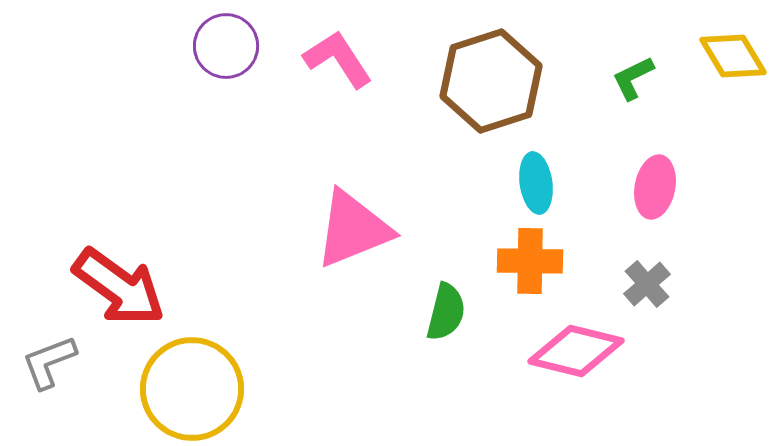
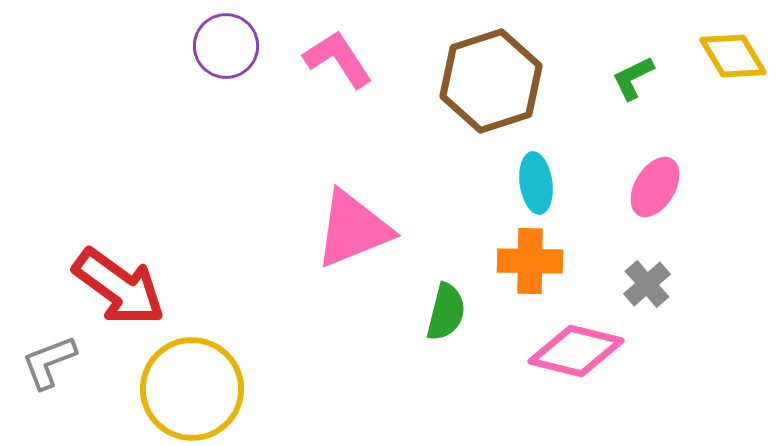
pink ellipse: rotated 20 degrees clockwise
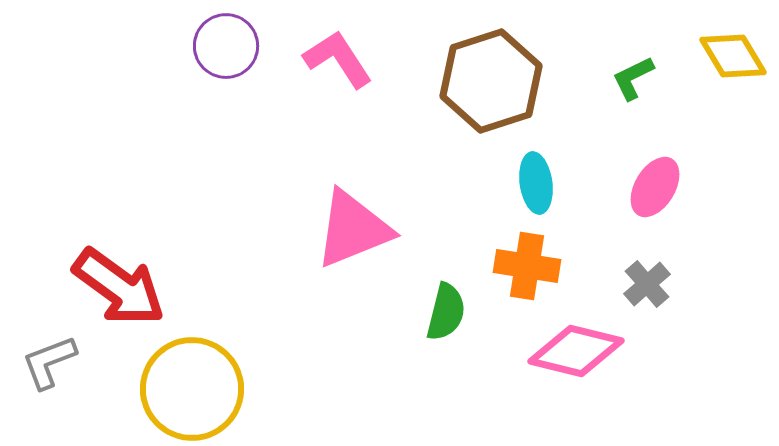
orange cross: moved 3 px left, 5 px down; rotated 8 degrees clockwise
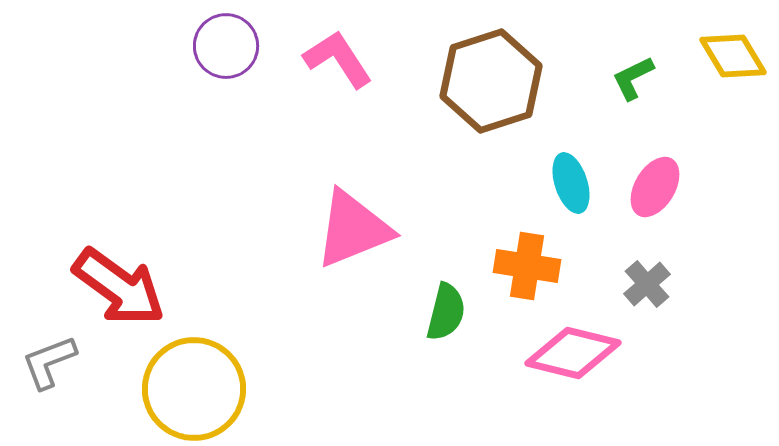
cyan ellipse: moved 35 px right; rotated 10 degrees counterclockwise
pink diamond: moved 3 px left, 2 px down
yellow circle: moved 2 px right
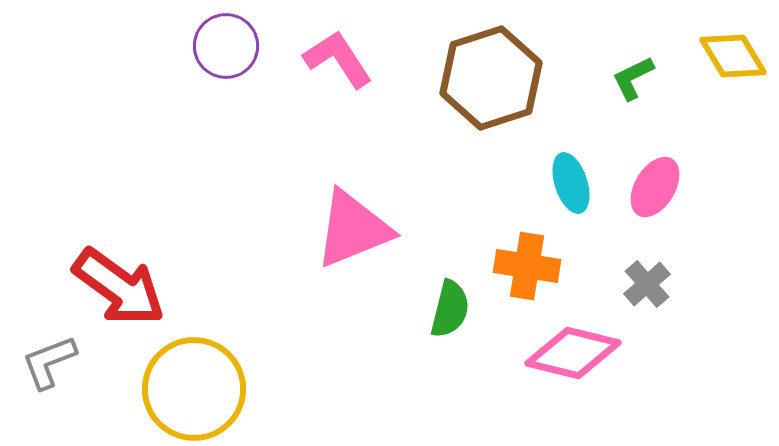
brown hexagon: moved 3 px up
green semicircle: moved 4 px right, 3 px up
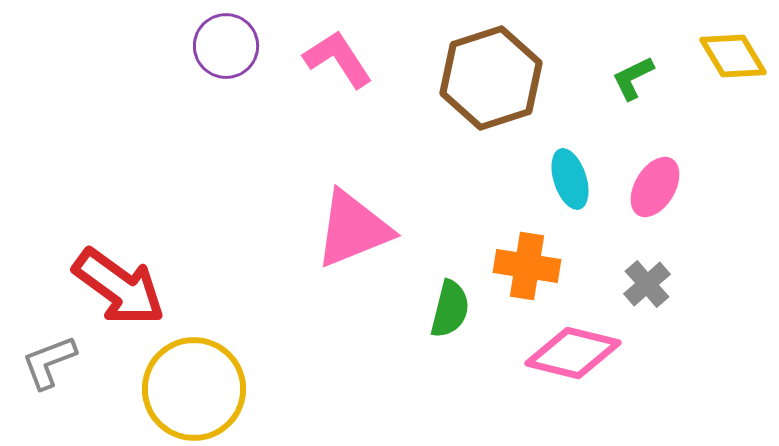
cyan ellipse: moved 1 px left, 4 px up
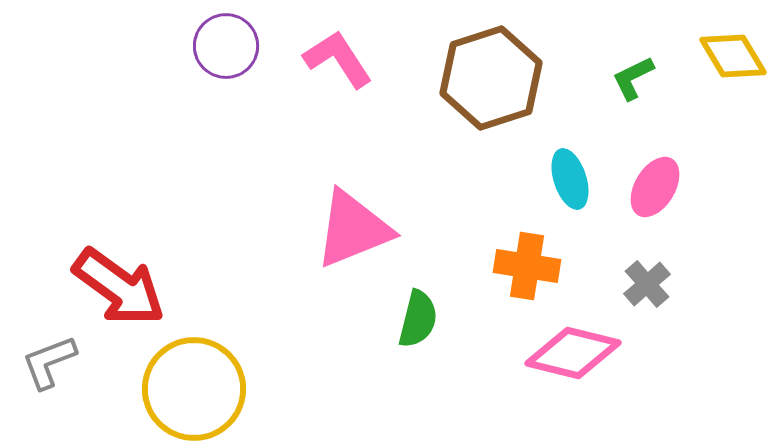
green semicircle: moved 32 px left, 10 px down
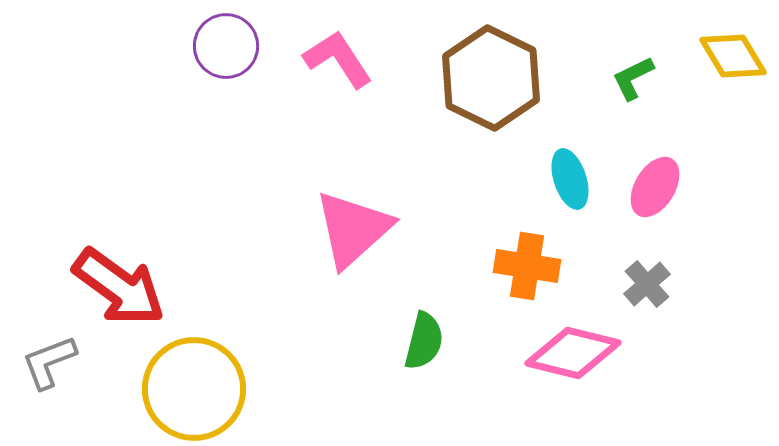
brown hexagon: rotated 16 degrees counterclockwise
pink triangle: rotated 20 degrees counterclockwise
green semicircle: moved 6 px right, 22 px down
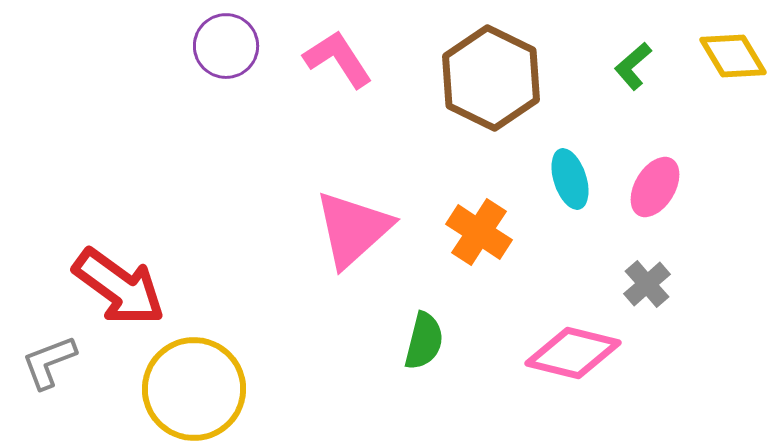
green L-shape: moved 12 px up; rotated 15 degrees counterclockwise
orange cross: moved 48 px left, 34 px up; rotated 24 degrees clockwise
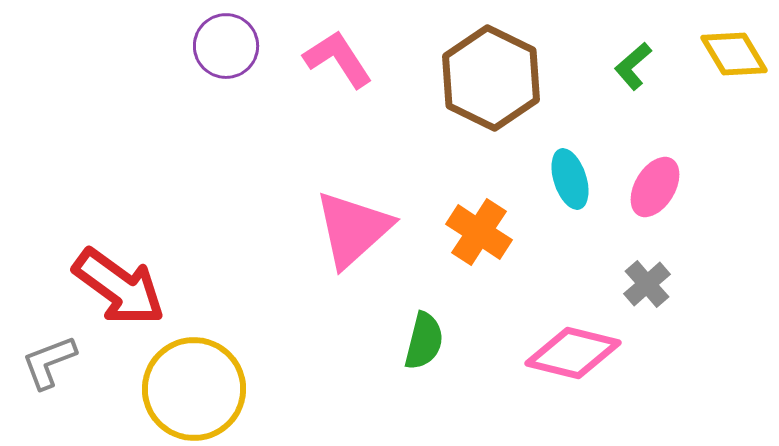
yellow diamond: moved 1 px right, 2 px up
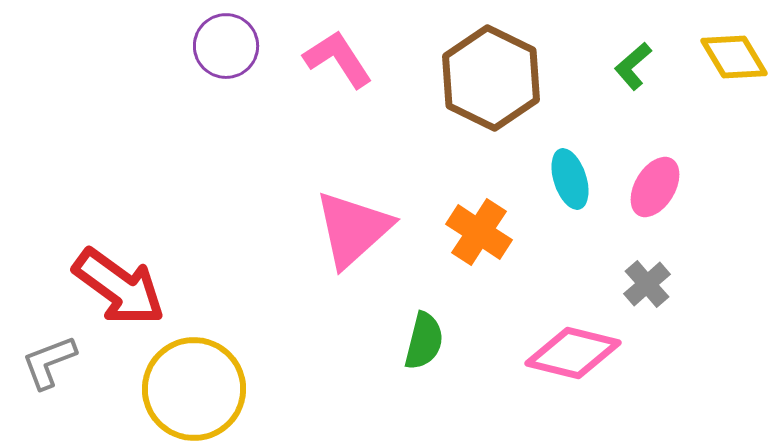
yellow diamond: moved 3 px down
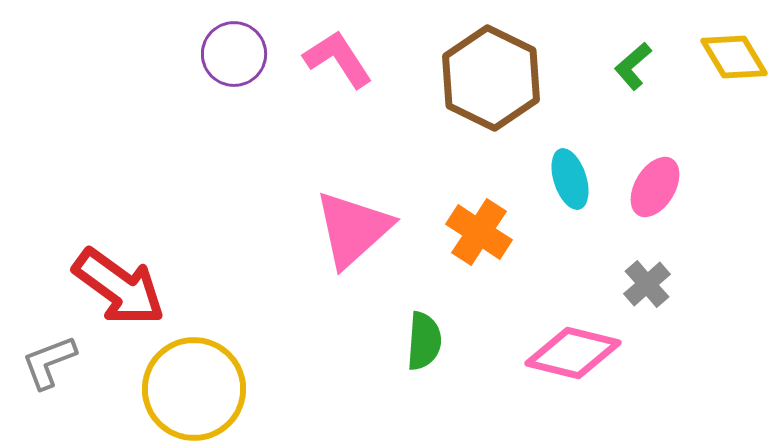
purple circle: moved 8 px right, 8 px down
green semicircle: rotated 10 degrees counterclockwise
